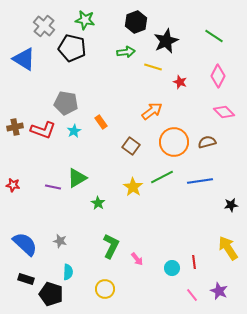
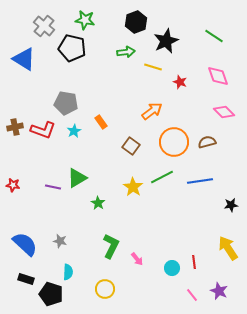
pink diamond at (218, 76): rotated 45 degrees counterclockwise
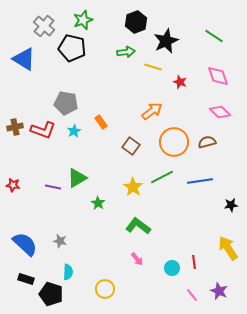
green star at (85, 20): moved 2 px left; rotated 30 degrees counterclockwise
pink diamond at (224, 112): moved 4 px left
green L-shape at (111, 246): moved 27 px right, 20 px up; rotated 80 degrees counterclockwise
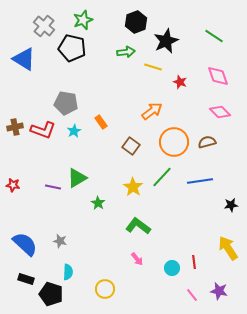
green line at (162, 177): rotated 20 degrees counterclockwise
purple star at (219, 291): rotated 12 degrees counterclockwise
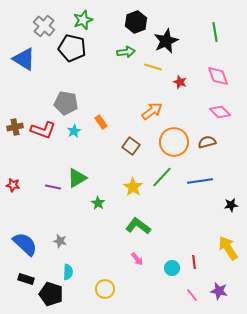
green line at (214, 36): moved 1 px right, 4 px up; rotated 48 degrees clockwise
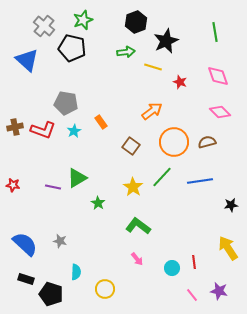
blue triangle at (24, 59): moved 3 px right, 1 px down; rotated 10 degrees clockwise
cyan semicircle at (68, 272): moved 8 px right
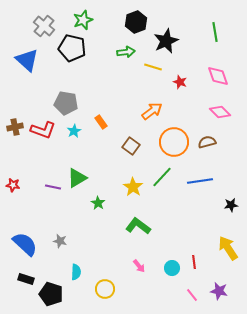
pink arrow at (137, 259): moved 2 px right, 7 px down
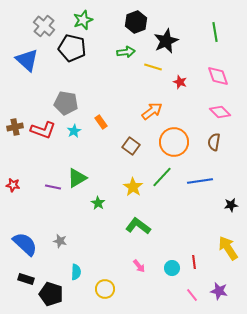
brown semicircle at (207, 142): moved 7 px right; rotated 66 degrees counterclockwise
